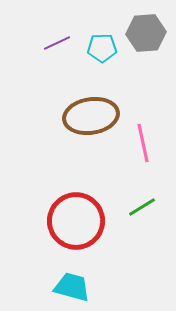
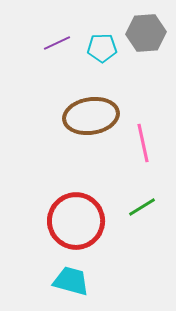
cyan trapezoid: moved 1 px left, 6 px up
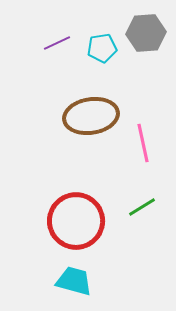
cyan pentagon: rotated 8 degrees counterclockwise
cyan trapezoid: moved 3 px right
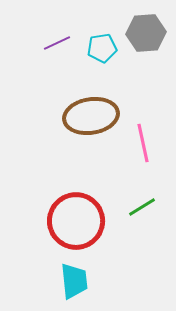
cyan trapezoid: rotated 69 degrees clockwise
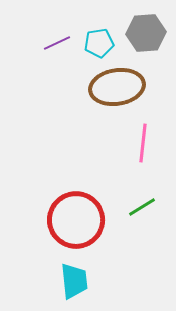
cyan pentagon: moved 3 px left, 5 px up
brown ellipse: moved 26 px right, 29 px up
pink line: rotated 18 degrees clockwise
red circle: moved 1 px up
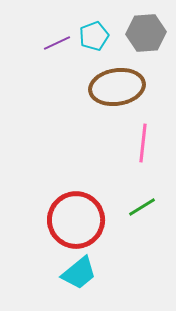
cyan pentagon: moved 5 px left, 7 px up; rotated 12 degrees counterclockwise
cyan trapezoid: moved 5 px right, 8 px up; rotated 57 degrees clockwise
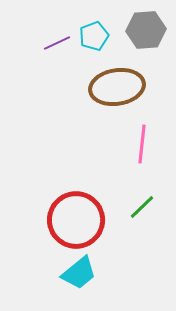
gray hexagon: moved 3 px up
pink line: moved 1 px left, 1 px down
green line: rotated 12 degrees counterclockwise
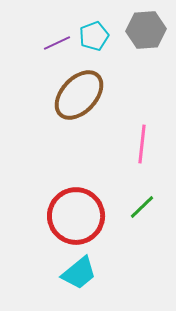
brown ellipse: moved 38 px left, 8 px down; rotated 38 degrees counterclockwise
red circle: moved 4 px up
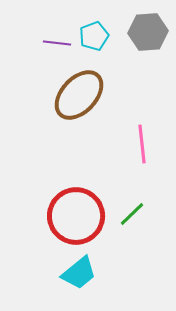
gray hexagon: moved 2 px right, 2 px down
purple line: rotated 32 degrees clockwise
pink line: rotated 12 degrees counterclockwise
green line: moved 10 px left, 7 px down
